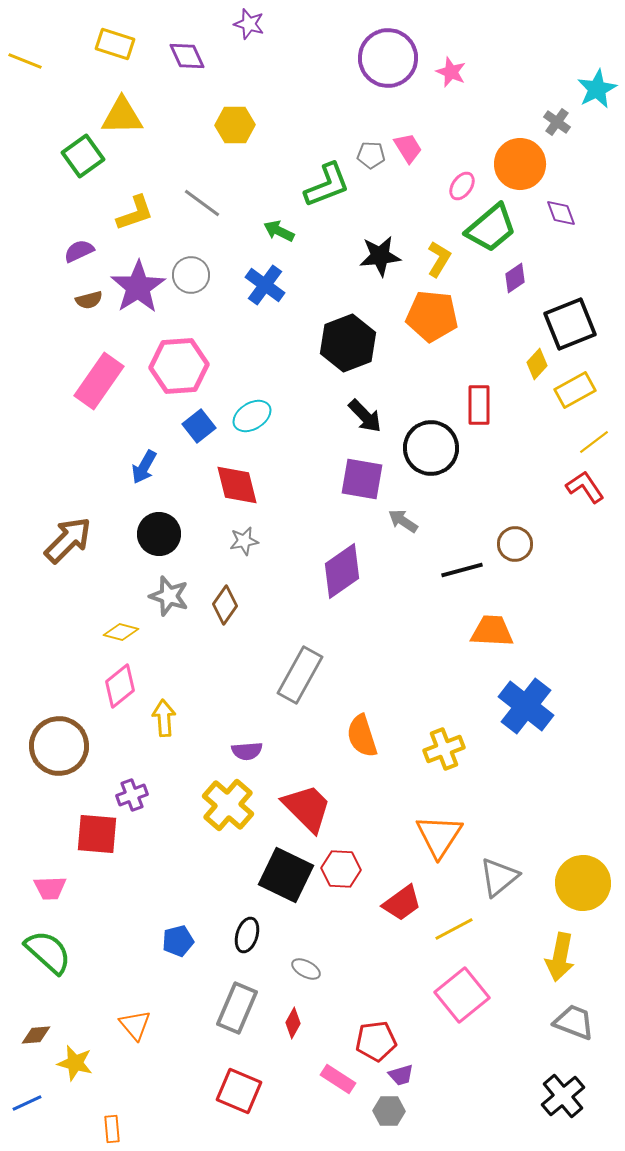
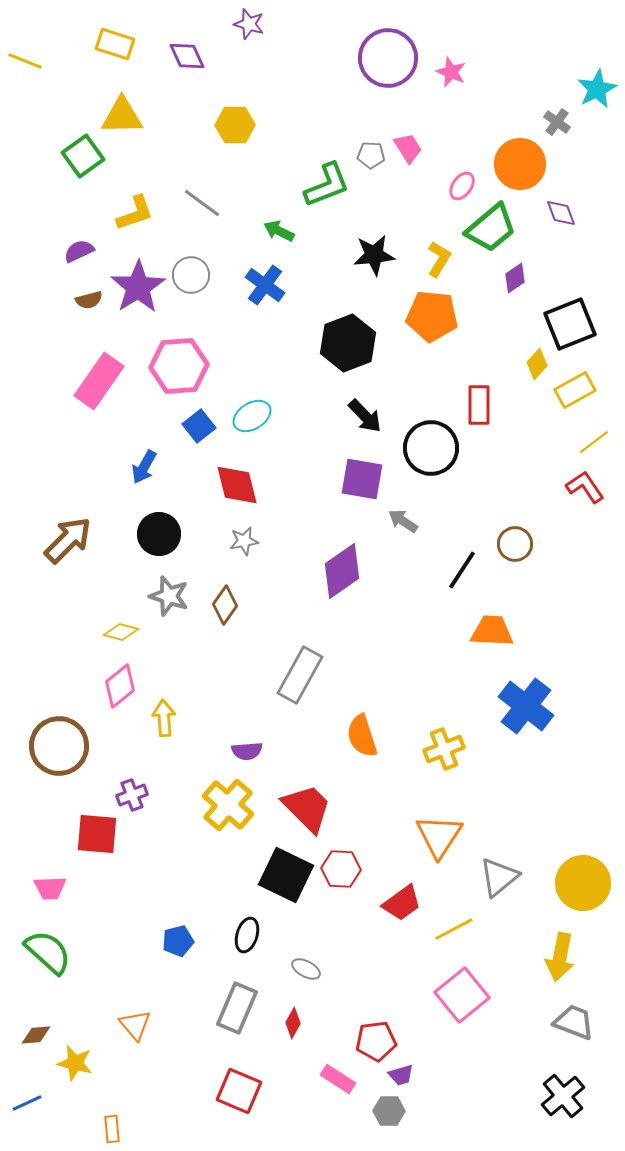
black star at (380, 256): moved 6 px left, 1 px up
black line at (462, 570): rotated 42 degrees counterclockwise
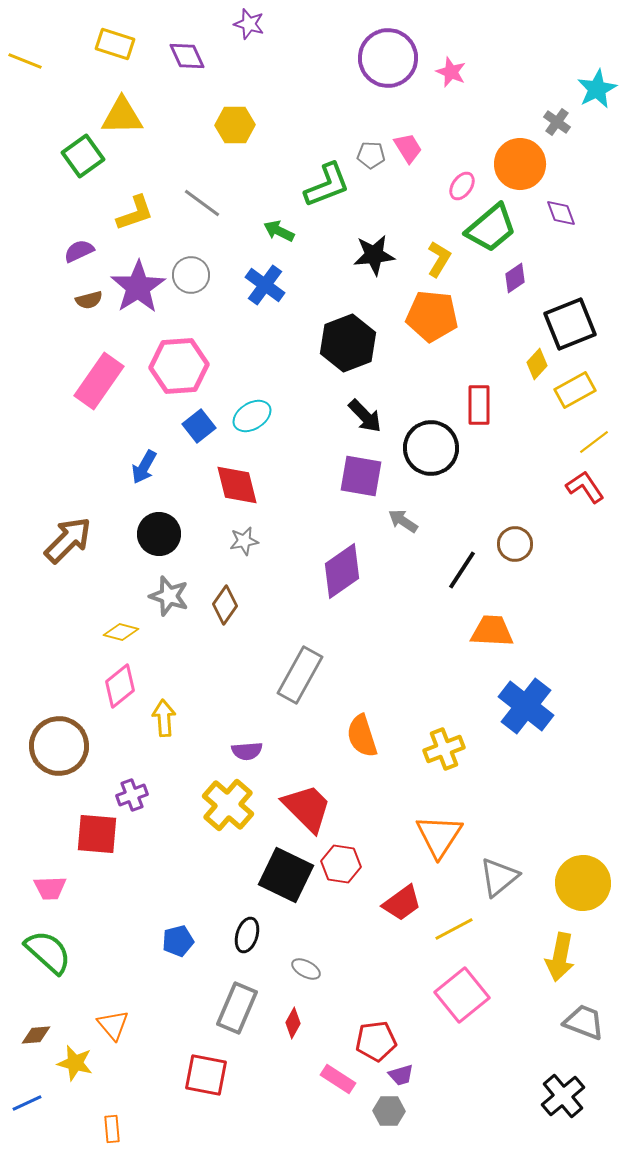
purple square at (362, 479): moved 1 px left, 3 px up
red hexagon at (341, 869): moved 5 px up; rotated 6 degrees clockwise
gray trapezoid at (574, 1022): moved 10 px right
orange triangle at (135, 1025): moved 22 px left
red square at (239, 1091): moved 33 px left, 16 px up; rotated 12 degrees counterclockwise
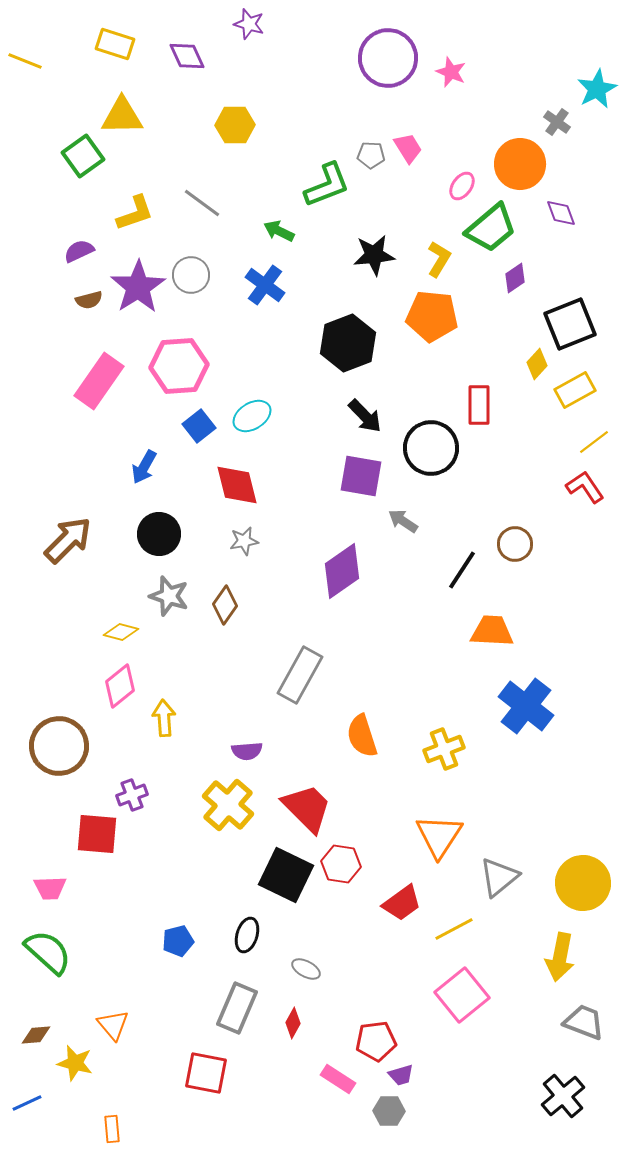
red square at (206, 1075): moved 2 px up
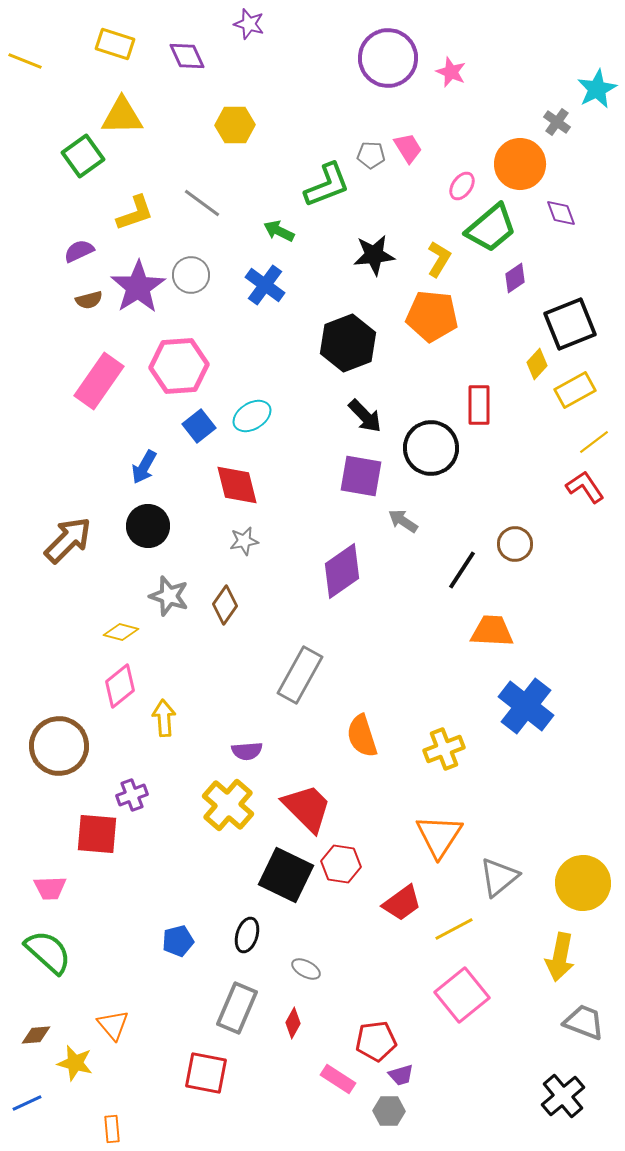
black circle at (159, 534): moved 11 px left, 8 px up
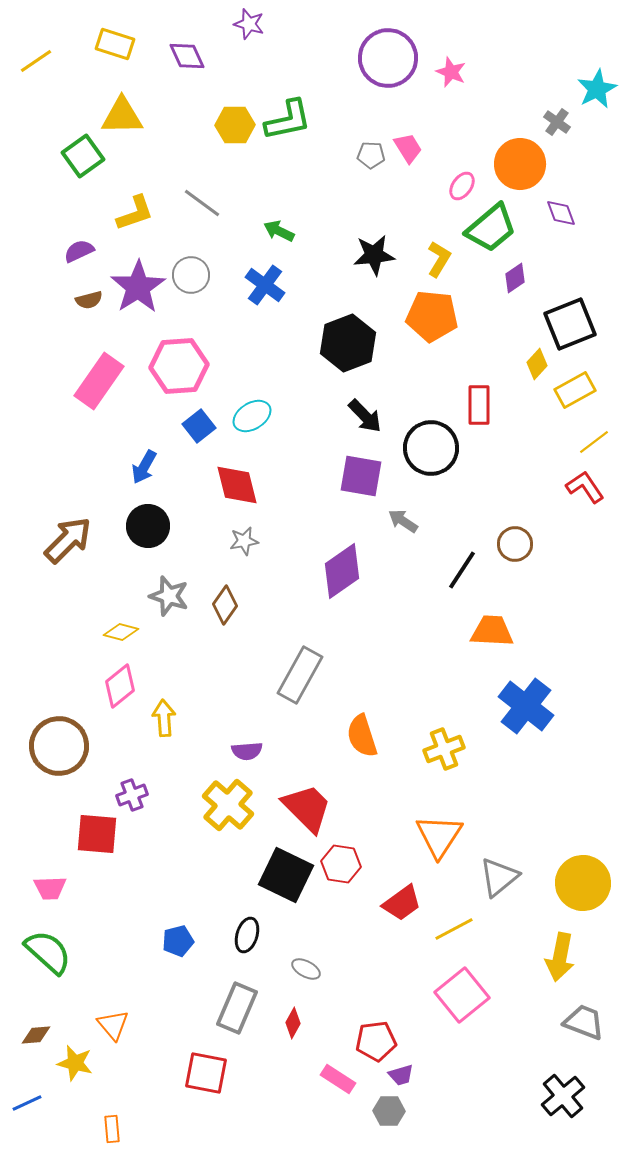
yellow line at (25, 61): moved 11 px right; rotated 56 degrees counterclockwise
green L-shape at (327, 185): moved 39 px left, 65 px up; rotated 9 degrees clockwise
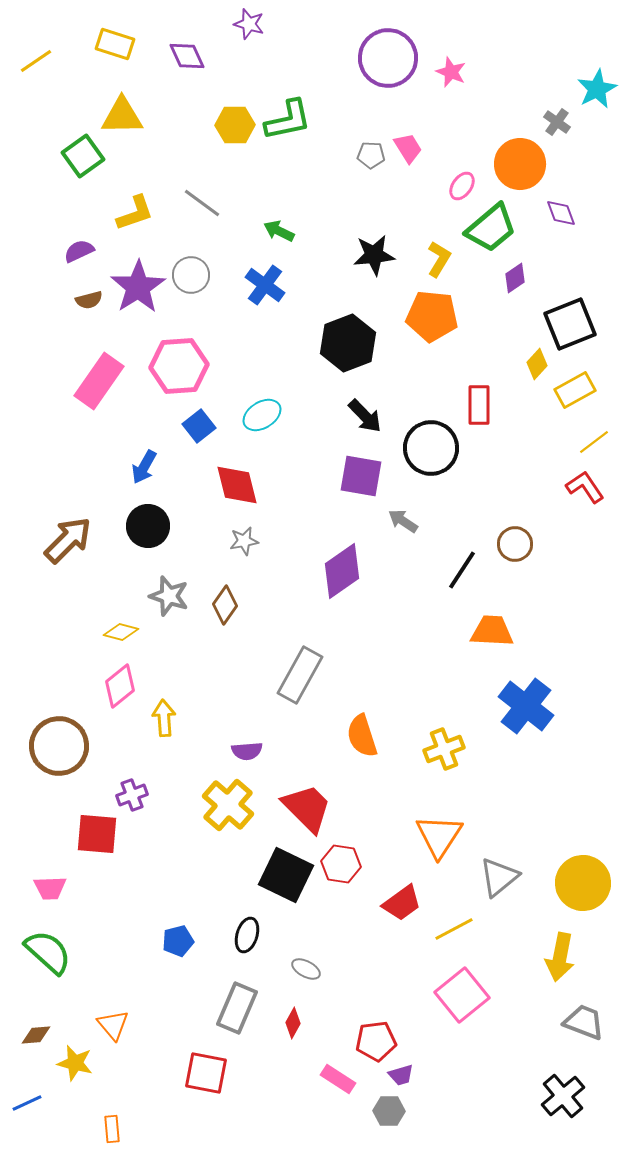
cyan ellipse at (252, 416): moved 10 px right, 1 px up
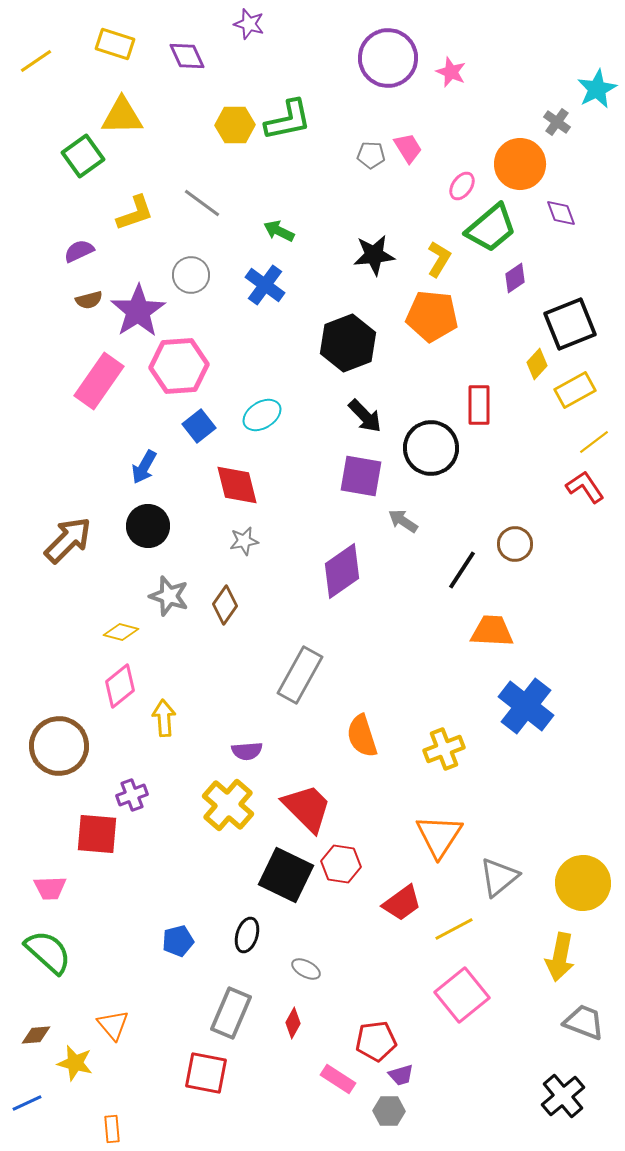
purple star at (138, 287): moved 24 px down
gray rectangle at (237, 1008): moved 6 px left, 5 px down
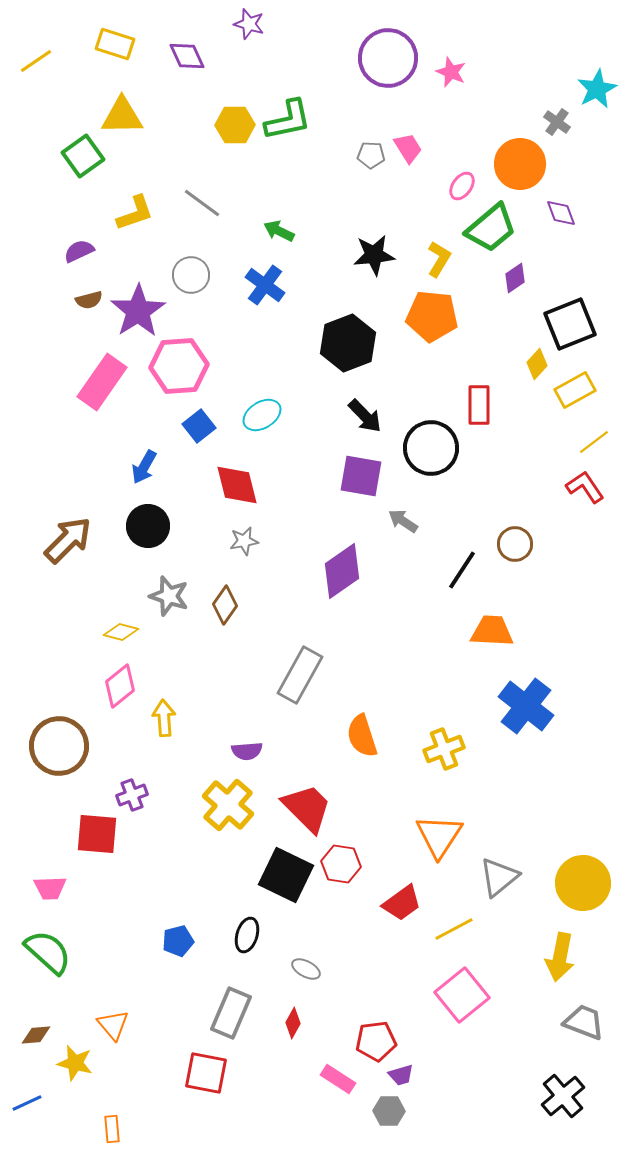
pink rectangle at (99, 381): moved 3 px right, 1 px down
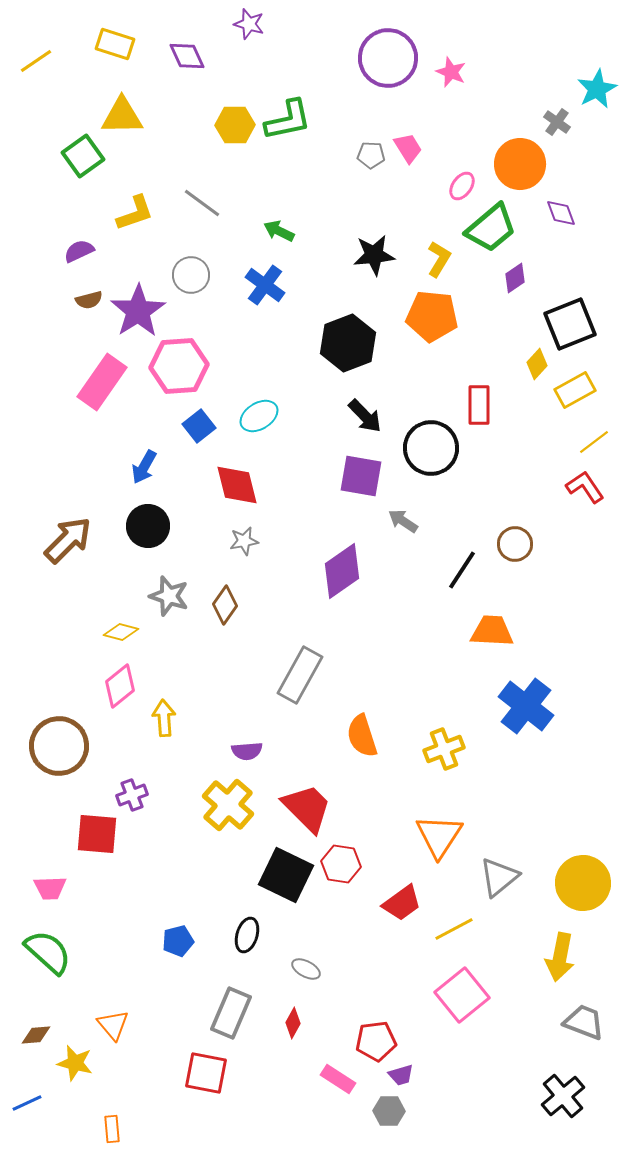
cyan ellipse at (262, 415): moved 3 px left, 1 px down
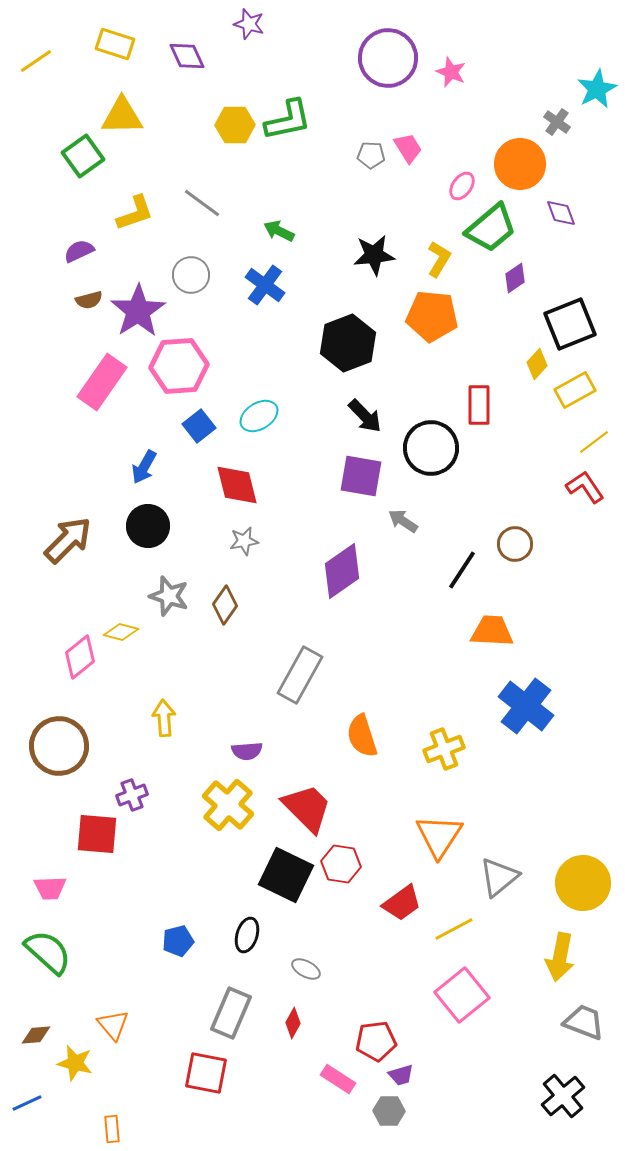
pink diamond at (120, 686): moved 40 px left, 29 px up
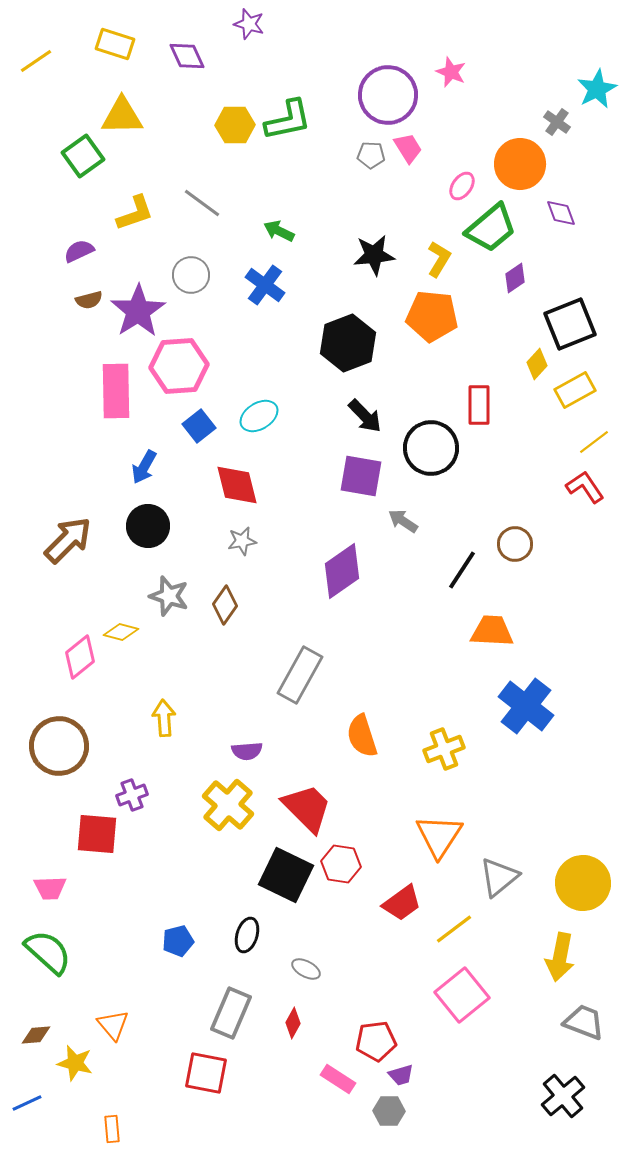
purple circle at (388, 58): moved 37 px down
pink rectangle at (102, 382): moved 14 px right, 9 px down; rotated 36 degrees counterclockwise
gray star at (244, 541): moved 2 px left
yellow line at (454, 929): rotated 9 degrees counterclockwise
